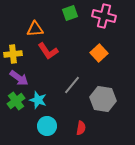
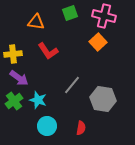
orange triangle: moved 1 px right, 7 px up; rotated 12 degrees clockwise
orange square: moved 1 px left, 11 px up
green cross: moved 2 px left
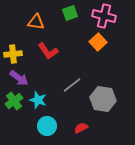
gray line: rotated 12 degrees clockwise
red semicircle: rotated 128 degrees counterclockwise
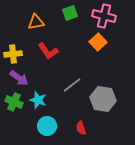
orange triangle: rotated 18 degrees counterclockwise
green cross: moved 1 px down; rotated 30 degrees counterclockwise
red semicircle: rotated 80 degrees counterclockwise
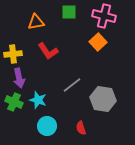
green square: moved 1 px left, 1 px up; rotated 21 degrees clockwise
purple arrow: rotated 42 degrees clockwise
